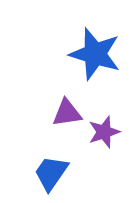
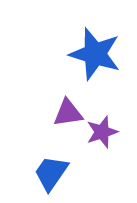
purple triangle: moved 1 px right
purple star: moved 2 px left
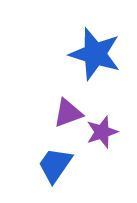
purple triangle: rotated 12 degrees counterclockwise
blue trapezoid: moved 4 px right, 8 px up
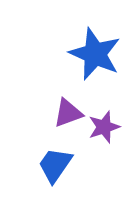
blue star: rotated 6 degrees clockwise
purple star: moved 2 px right, 5 px up
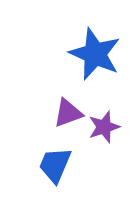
blue trapezoid: rotated 12 degrees counterclockwise
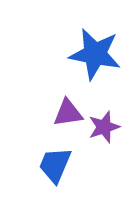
blue star: rotated 12 degrees counterclockwise
purple triangle: rotated 12 degrees clockwise
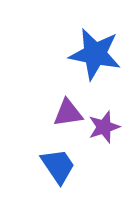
blue trapezoid: moved 3 px right, 1 px down; rotated 123 degrees clockwise
